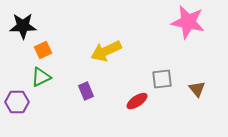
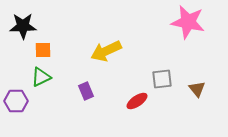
orange square: rotated 24 degrees clockwise
purple hexagon: moved 1 px left, 1 px up
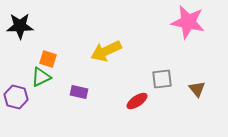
black star: moved 3 px left
orange square: moved 5 px right, 9 px down; rotated 18 degrees clockwise
purple rectangle: moved 7 px left, 1 px down; rotated 54 degrees counterclockwise
purple hexagon: moved 4 px up; rotated 15 degrees clockwise
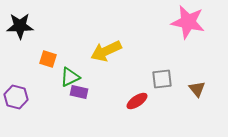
green triangle: moved 29 px right
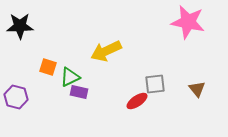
orange square: moved 8 px down
gray square: moved 7 px left, 5 px down
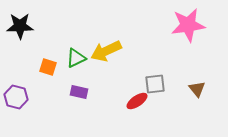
pink star: moved 3 px down; rotated 20 degrees counterclockwise
green triangle: moved 6 px right, 19 px up
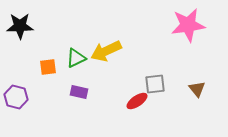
orange square: rotated 24 degrees counterclockwise
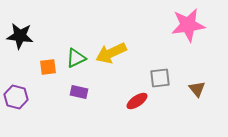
black star: moved 10 px down; rotated 8 degrees clockwise
yellow arrow: moved 5 px right, 2 px down
gray square: moved 5 px right, 6 px up
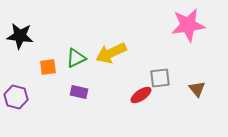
red ellipse: moved 4 px right, 6 px up
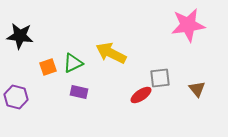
yellow arrow: rotated 52 degrees clockwise
green triangle: moved 3 px left, 5 px down
orange square: rotated 12 degrees counterclockwise
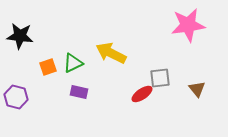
red ellipse: moved 1 px right, 1 px up
